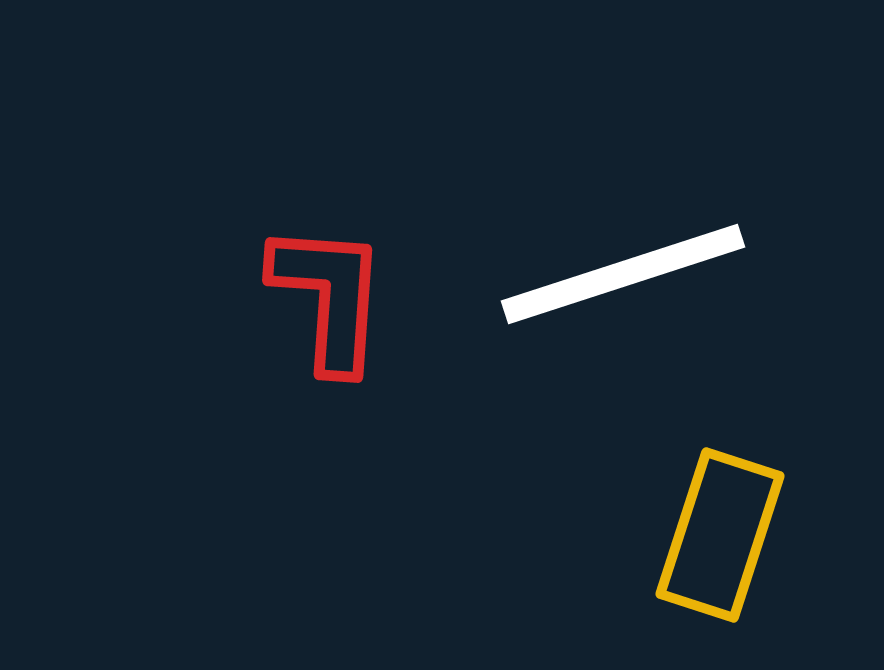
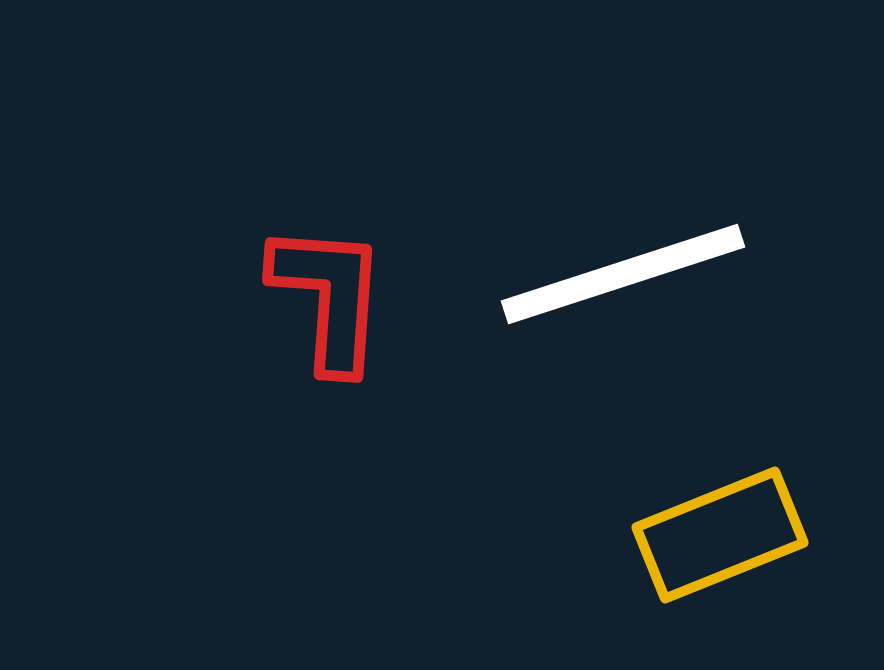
yellow rectangle: rotated 50 degrees clockwise
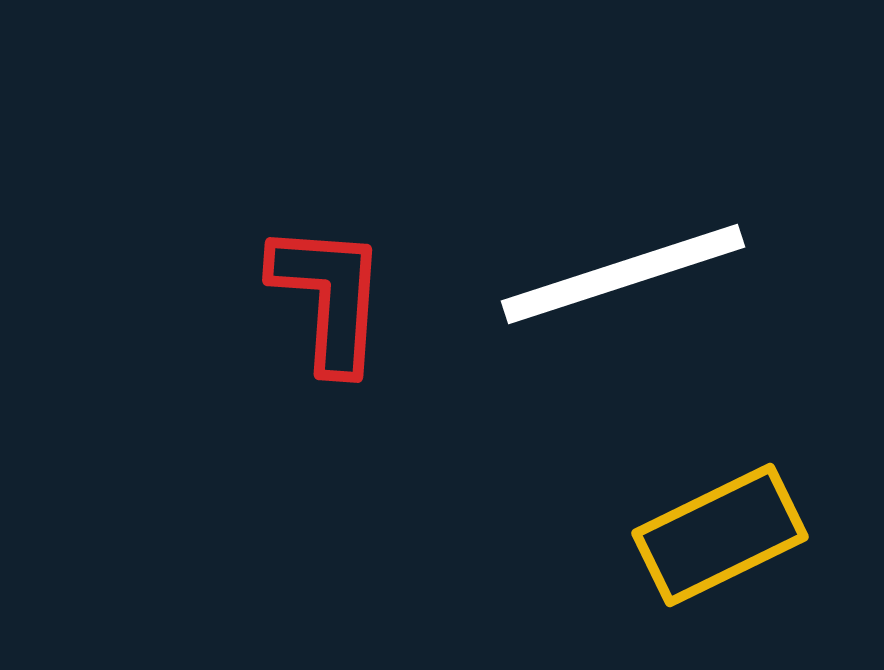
yellow rectangle: rotated 4 degrees counterclockwise
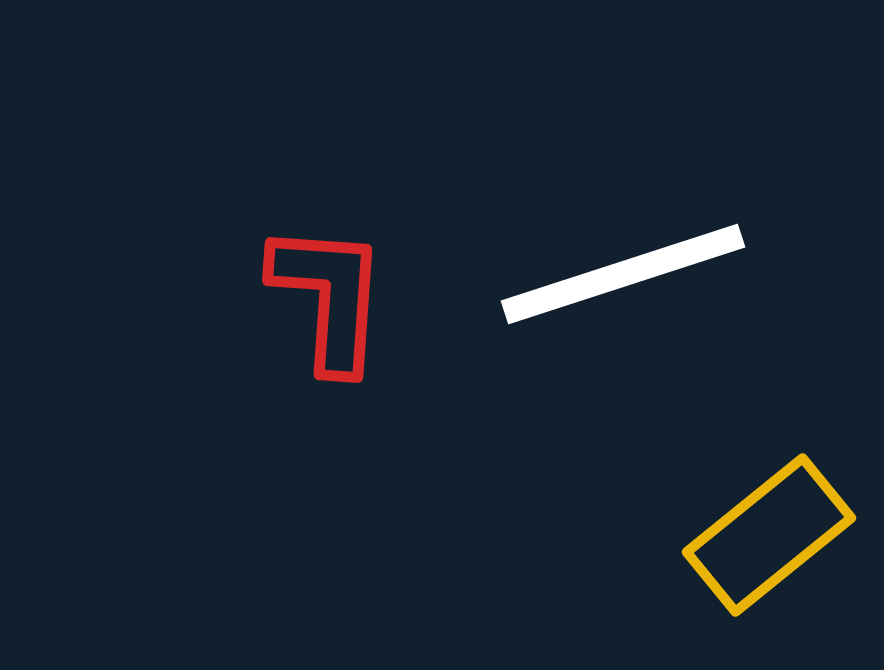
yellow rectangle: moved 49 px right; rotated 13 degrees counterclockwise
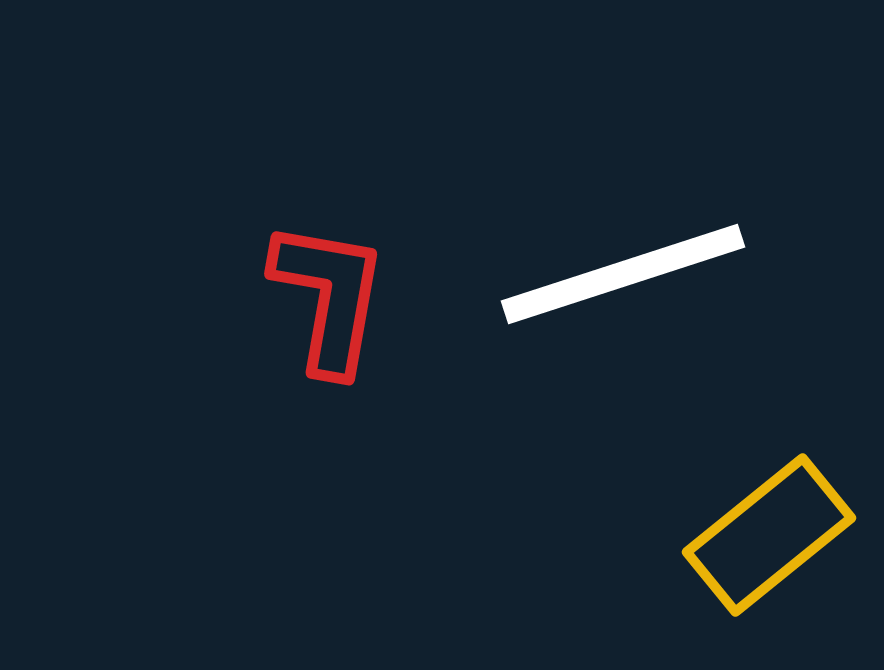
red L-shape: rotated 6 degrees clockwise
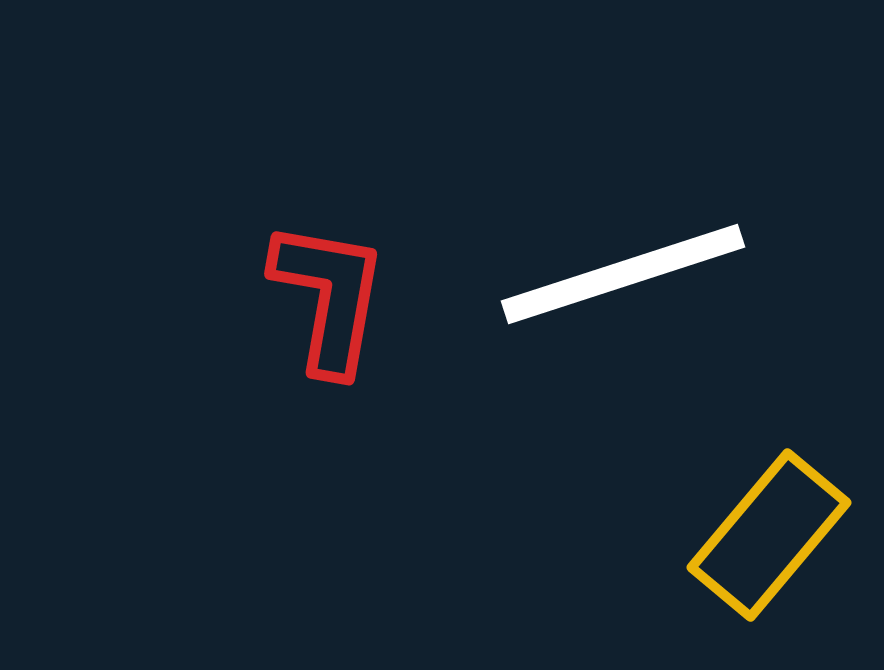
yellow rectangle: rotated 11 degrees counterclockwise
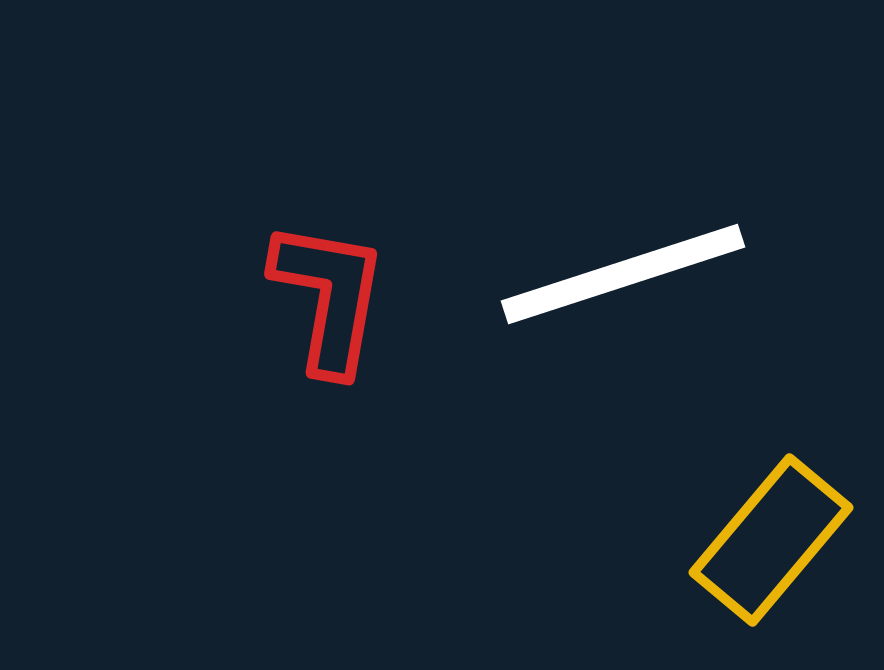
yellow rectangle: moved 2 px right, 5 px down
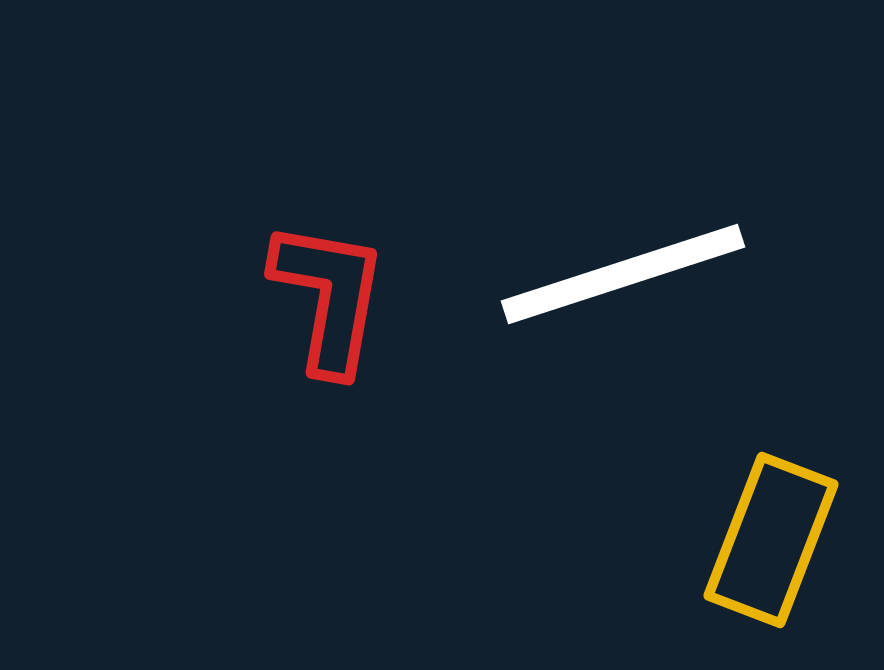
yellow rectangle: rotated 19 degrees counterclockwise
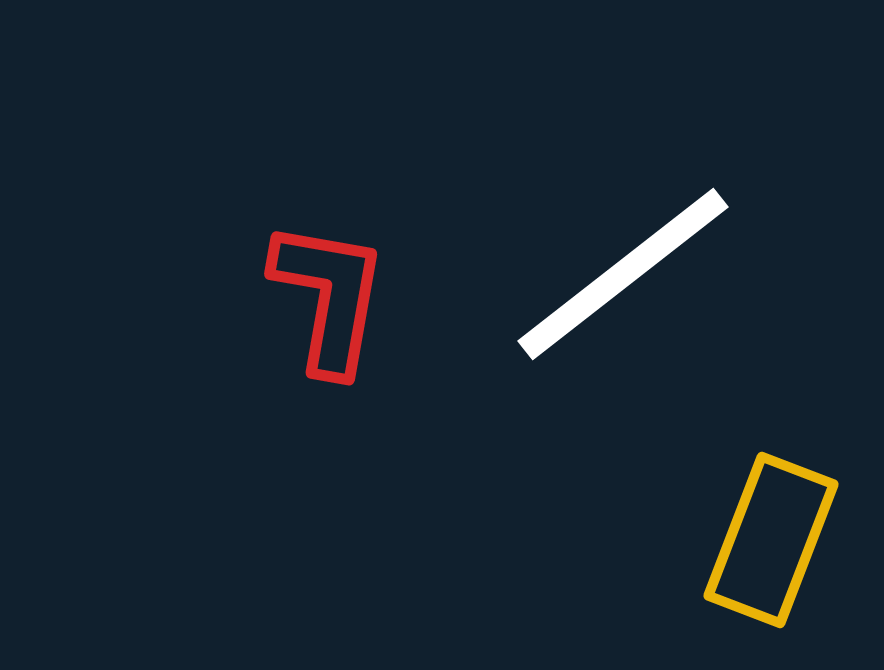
white line: rotated 20 degrees counterclockwise
